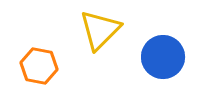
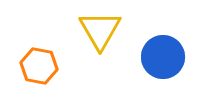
yellow triangle: rotated 15 degrees counterclockwise
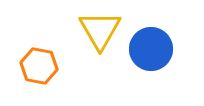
blue circle: moved 12 px left, 8 px up
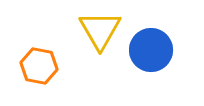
blue circle: moved 1 px down
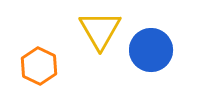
orange hexagon: rotated 15 degrees clockwise
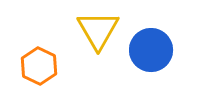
yellow triangle: moved 2 px left
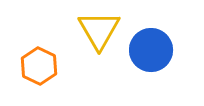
yellow triangle: moved 1 px right
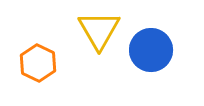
orange hexagon: moved 1 px left, 3 px up
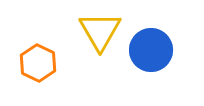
yellow triangle: moved 1 px right, 1 px down
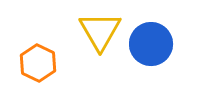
blue circle: moved 6 px up
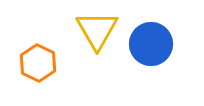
yellow triangle: moved 3 px left, 1 px up
